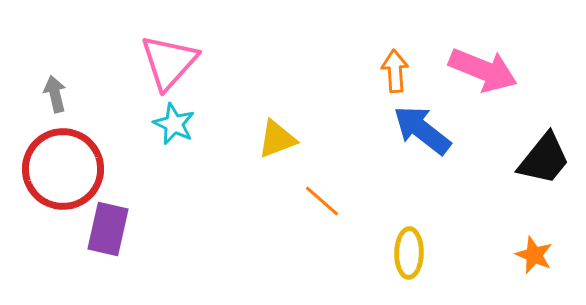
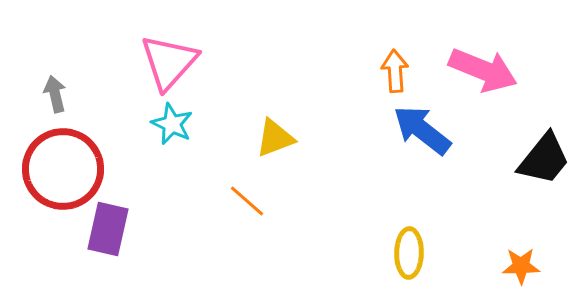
cyan star: moved 2 px left
yellow triangle: moved 2 px left, 1 px up
orange line: moved 75 px left
orange star: moved 13 px left, 11 px down; rotated 24 degrees counterclockwise
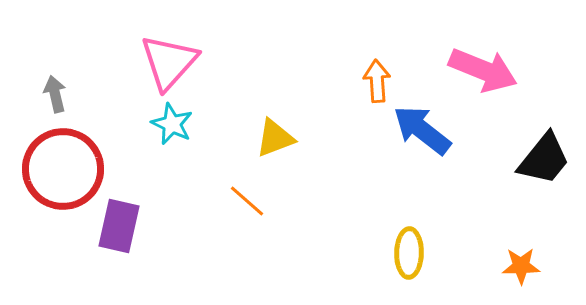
orange arrow: moved 18 px left, 10 px down
purple rectangle: moved 11 px right, 3 px up
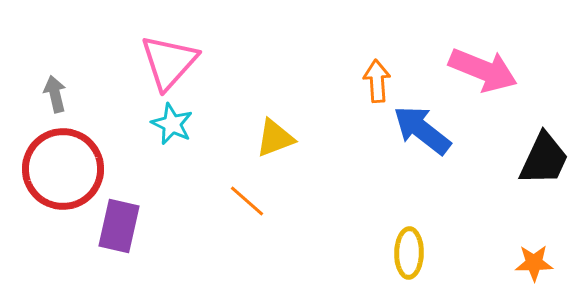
black trapezoid: rotated 14 degrees counterclockwise
orange star: moved 13 px right, 3 px up
